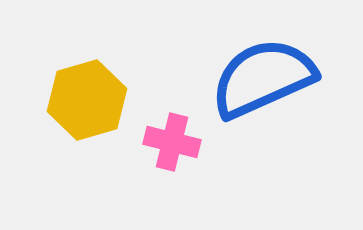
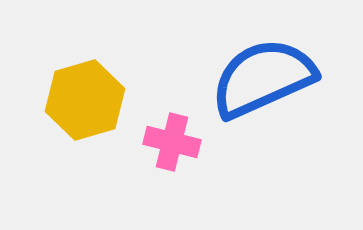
yellow hexagon: moved 2 px left
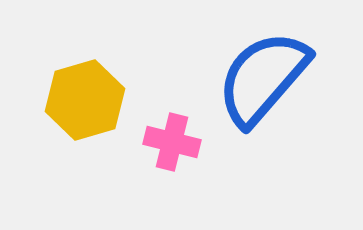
blue semicircle: rotated 25 degrees counterclockwise
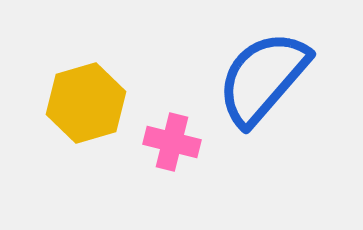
yellow hexagon: moved 1 px right, 3 px down
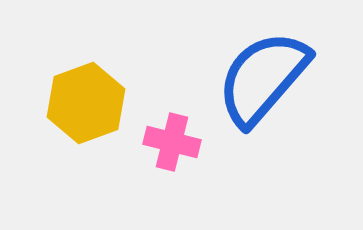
yellow hexagon: rotated 4 degrees counterclockwise
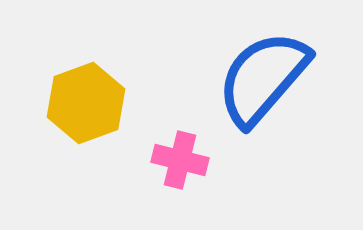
pink cross: moved 8 px right, 18 px down
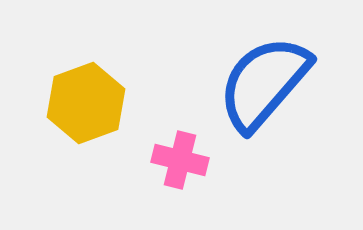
blue semicircle: moved 1 px right, 5 px down
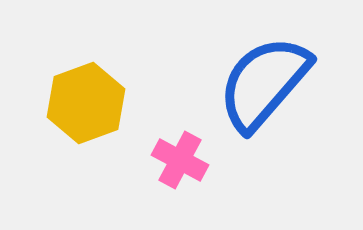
pink cross: rotated 14 degrees clockwise
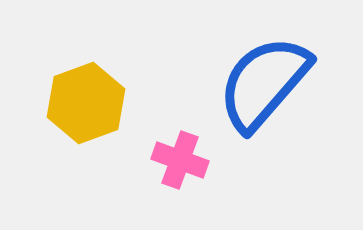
pink cross: rotated 8 degrees counterclockwise
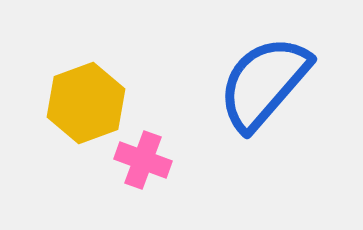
pink cross: moved 37 px left
